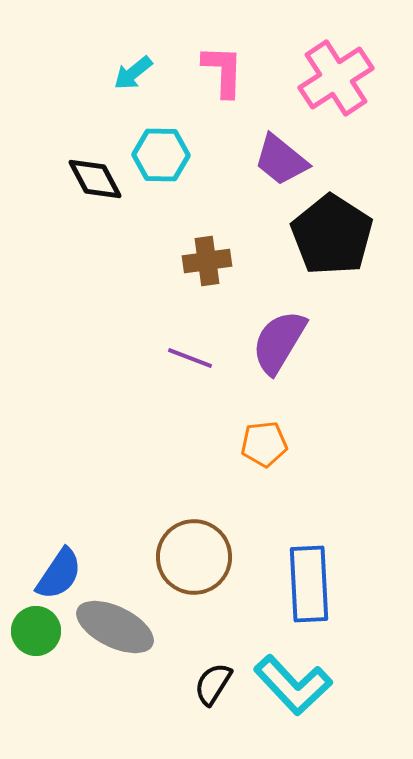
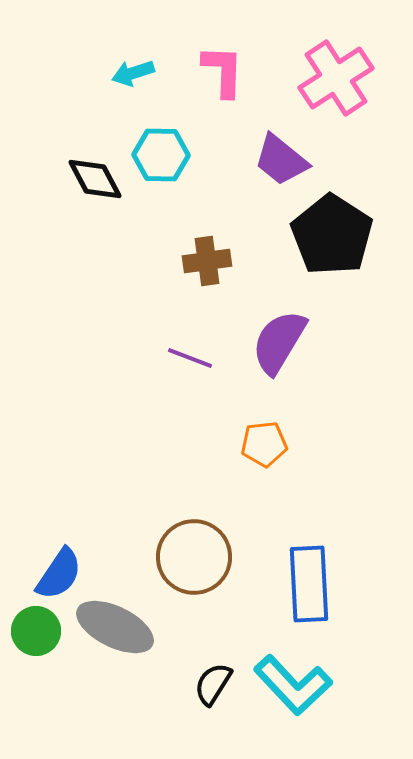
cyan arrow: rotated 21 degrees clockwise
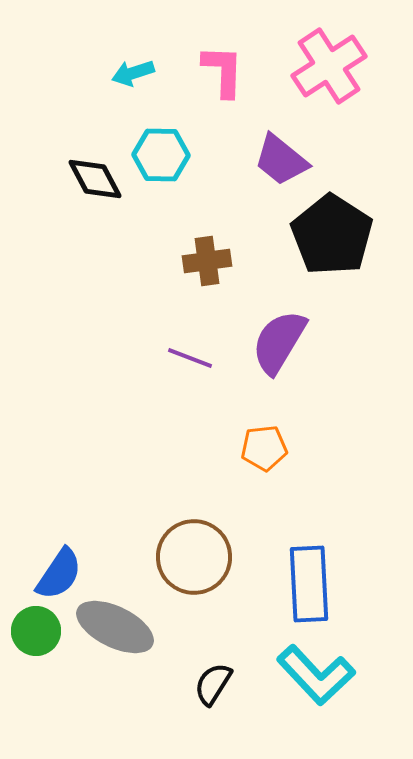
pink cross: moved 7 px left, 12 px up
orange pentagon: moved 4 px down
cyan L-shape: moved 23 px right, 10 px up
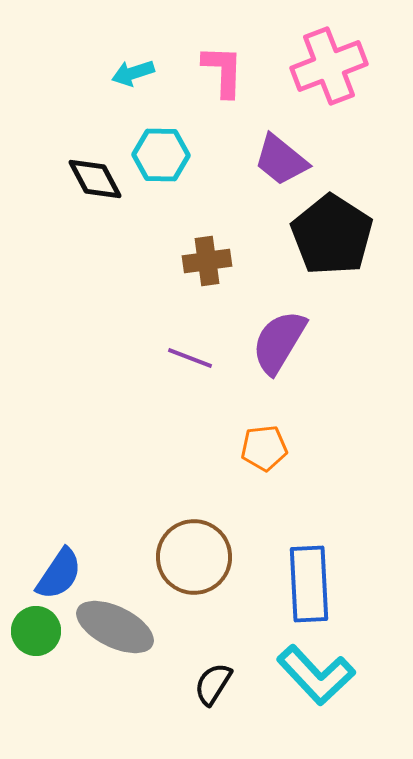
pink cross: rotated 12 degrees clockwise
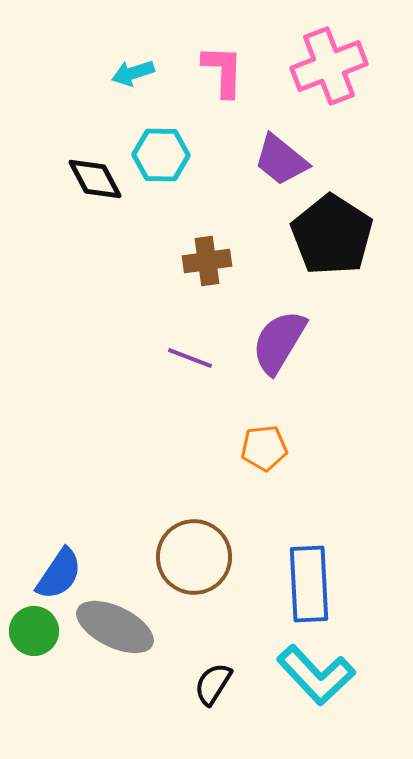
green circle: moved 2 px left
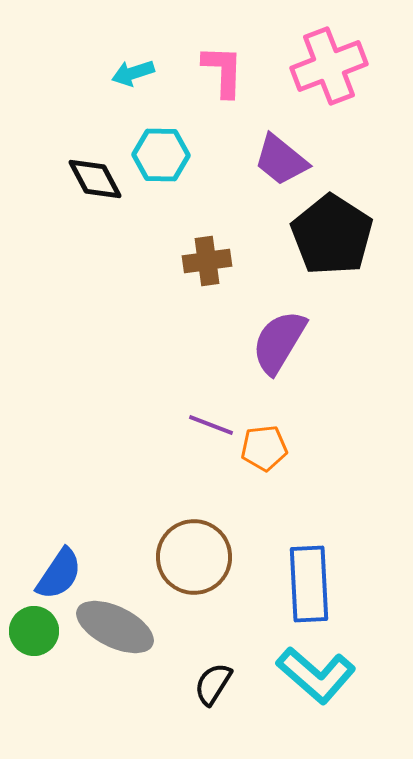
purple line: moved 21 px right, 67 px down
cyan L-shape: rotated 6 degrees counterclockwise
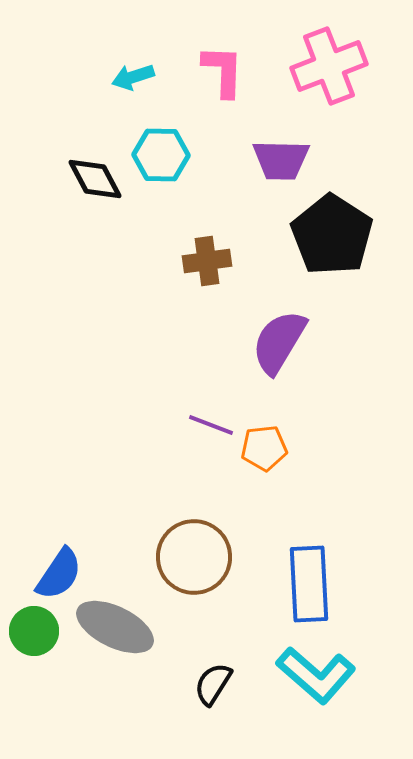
cyan arrow: moved 4 px down
purple trapezoid: rotated 38 degrees counterclockwise
